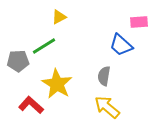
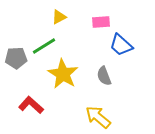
pink rectangle: moved 38 px left
gray pentagon: moved 2 px left, 3 px up
gray semicircle: rotated 30 degrees counterclockwise
yellow star: moved 6 px right, 10 px up
yellow arrow: moved 9 px left, 10 px down
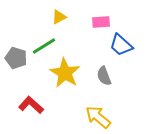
gray pentagon: rotated 20 degrees clockwise
yellow star: moved 2 px right, 1 px up
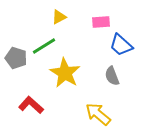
gray semicircle: moved 8 px right
yellow arrow: moved 3 px up
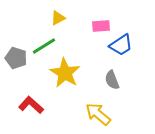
yellow triangle: moved 1 px left, 1 px down
pink rectangle: moved 4 px down
blue trapezoid: rotated 75 degrees counterclockwise
gray semicircle: moved 4 px down
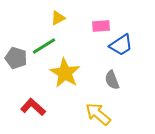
red L-shape: moved 2 px right, 2 px down
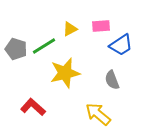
yellow triangle: moved 12 px right, 11 px down
gray pentagon: moved 9 px up
yellow star: rotated 28 degrees clockwise
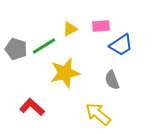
red L-shape: moved 1 px left
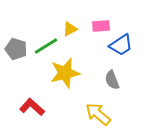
green line: moved 2 px right
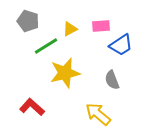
gray pentagon: moved 12 px right, 28 px up
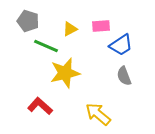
green line: rotated 55 degrees clockwise
gray semicircle: moved 12 px right, 4 px up
red L-shape: moved 8 px right, 1 px up
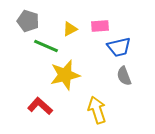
pink rectangle: moved 1 px left
blue trapezoid: moved 2 px left, 2 px down; rotated 20 degrees clockwise
yellow star: moved 2 px down
yellow arrow: moved 1 px left, 4 px up; rotated 32 degrees clockwise
